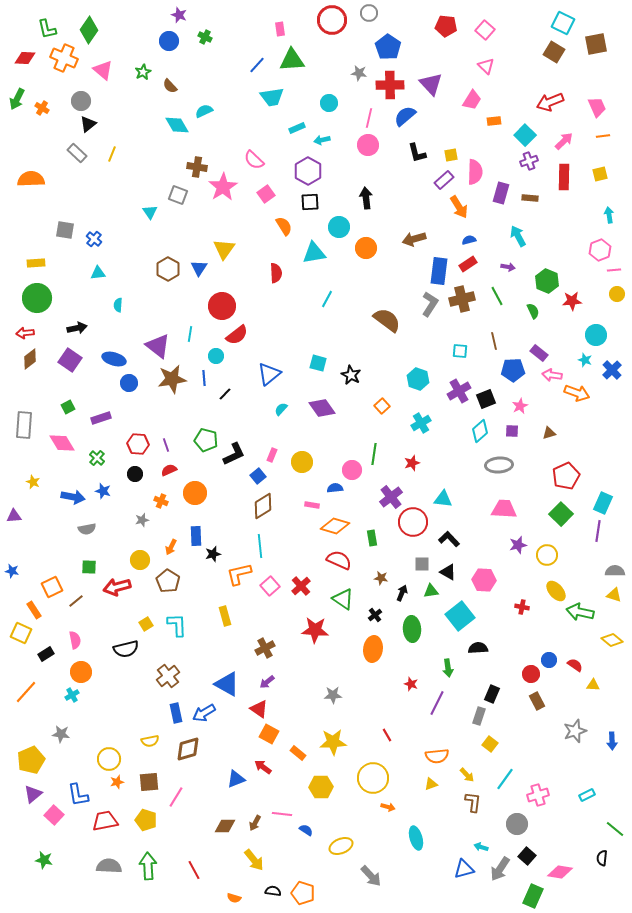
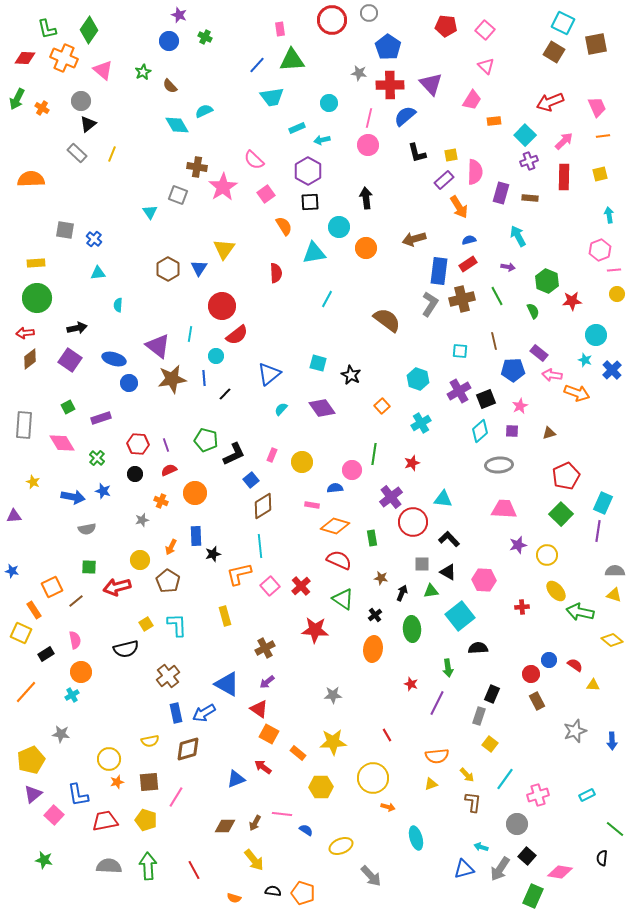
blue square at (258, 476): moved 7 px left, 4 px down
red cross at (522, 607): rotated 16 degrees counterclockwise
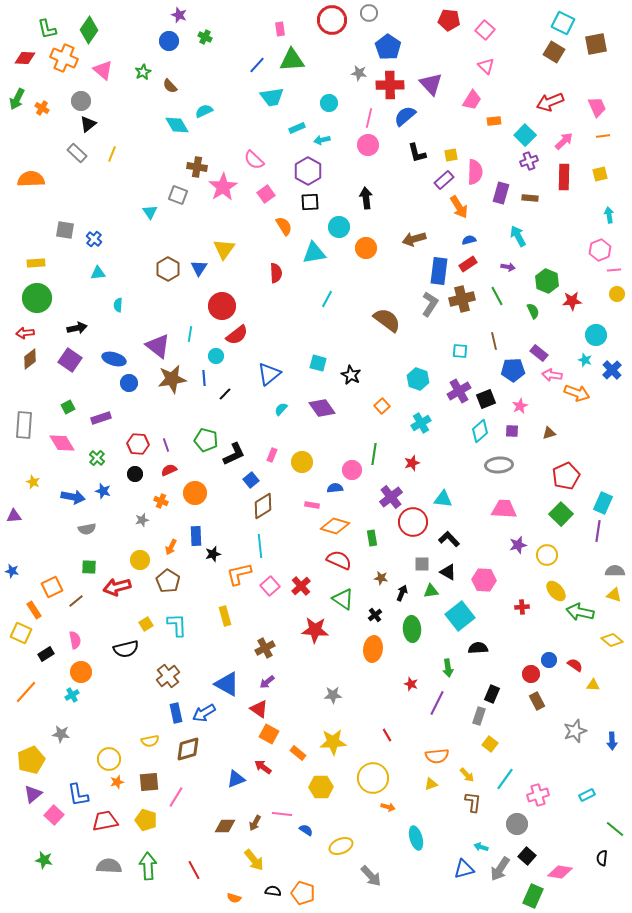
red pentagon at (446, 26): moved 3 px right, 6 px up
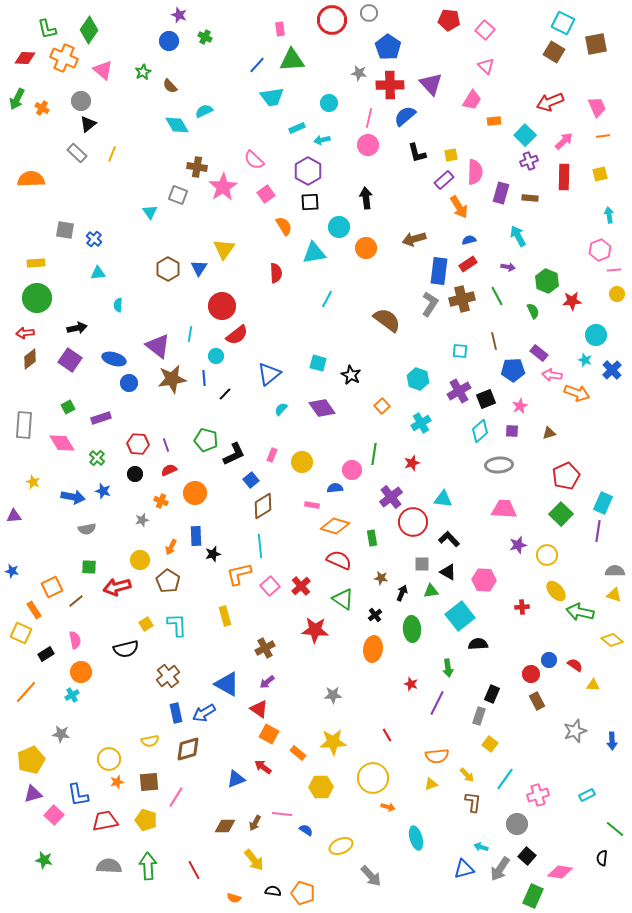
black semicircle at (478, 648): moved 4 px up
purple triangle at (33, 794): rotated 24 degrees clockwise
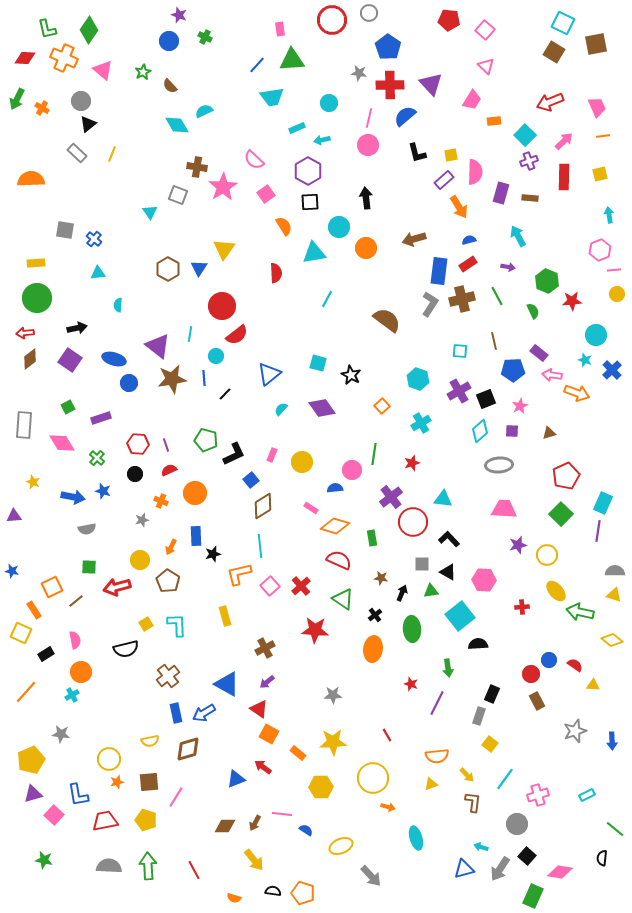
pink rectangle at (312, 505): moved 1 px left, 3 px down; rotated 24 degrees clockwise
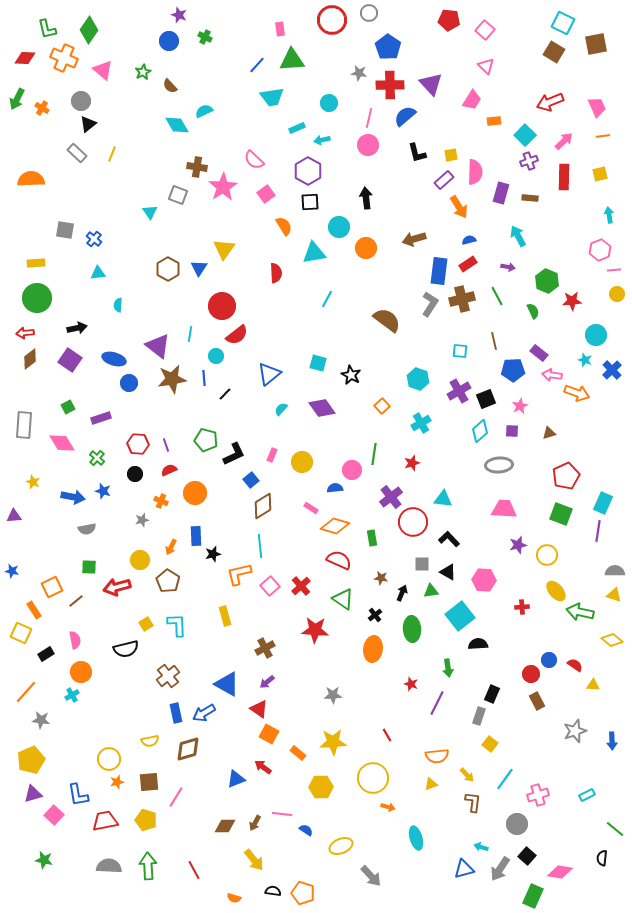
green square at (561, 514): rotated 25 degrees counterclockwise
gray star at (61, 734): moved 20 px left, 14 px up
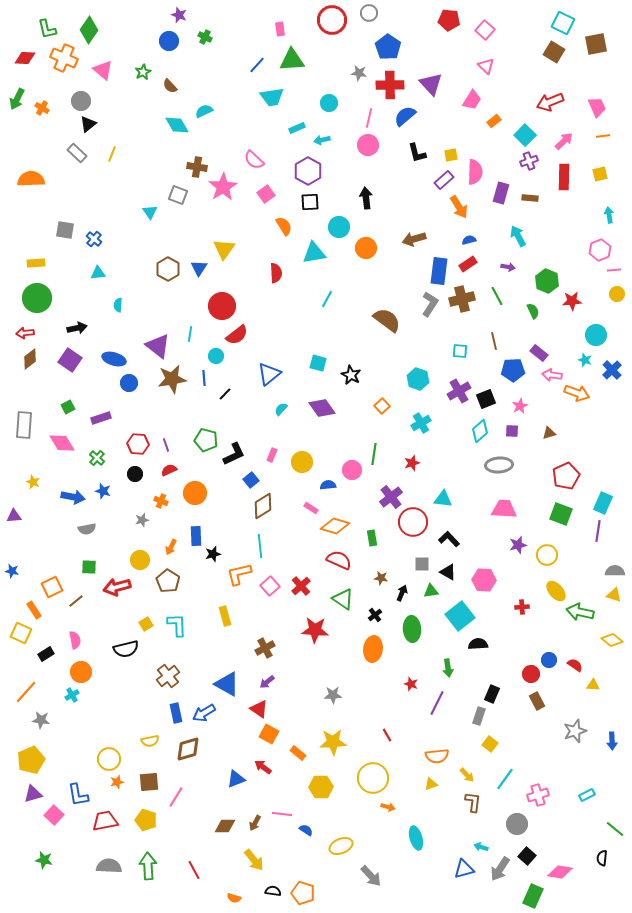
orange rectangle at (494, 121): rotated 32 degrees counterclockwise
blue semicircle at (335, 488): moved 7 px left, 3 px up
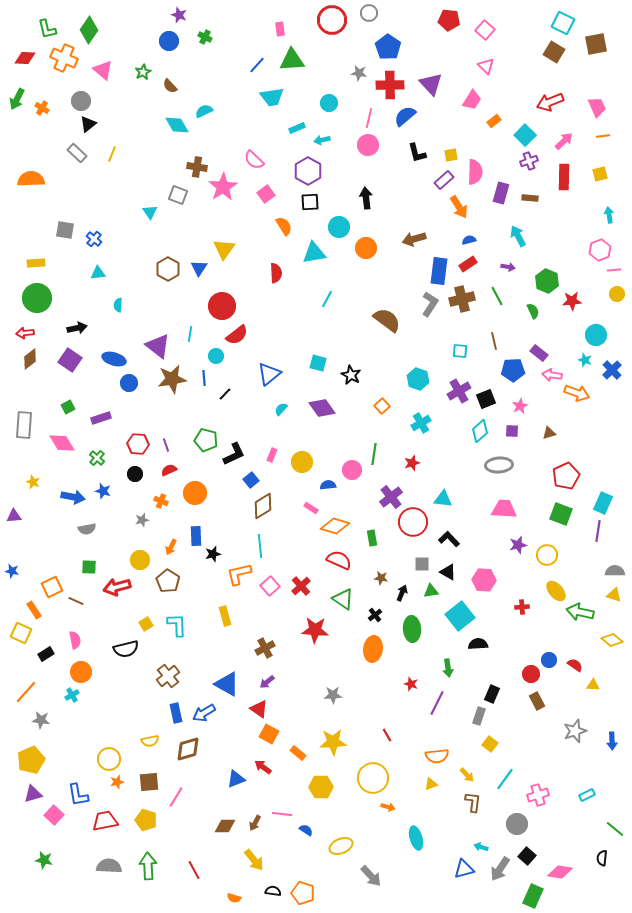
brown line at (76, 601): rotated 63 degrees clockwise
